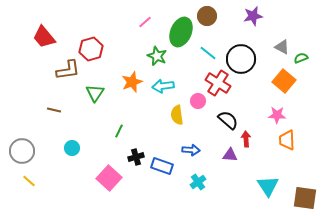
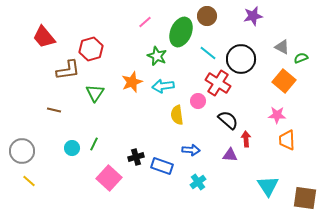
green line: moved 25 px left, 13 px down
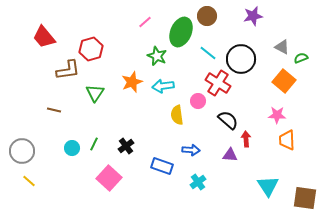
black cross: moved 10 px left, 11 px up; rotated 21 degrees counterclockwise
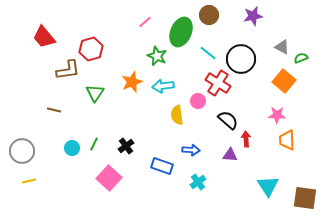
brown circle: moved 2 px right, 1 px up
yellow line: rotated 56 degrees counterclockwise
